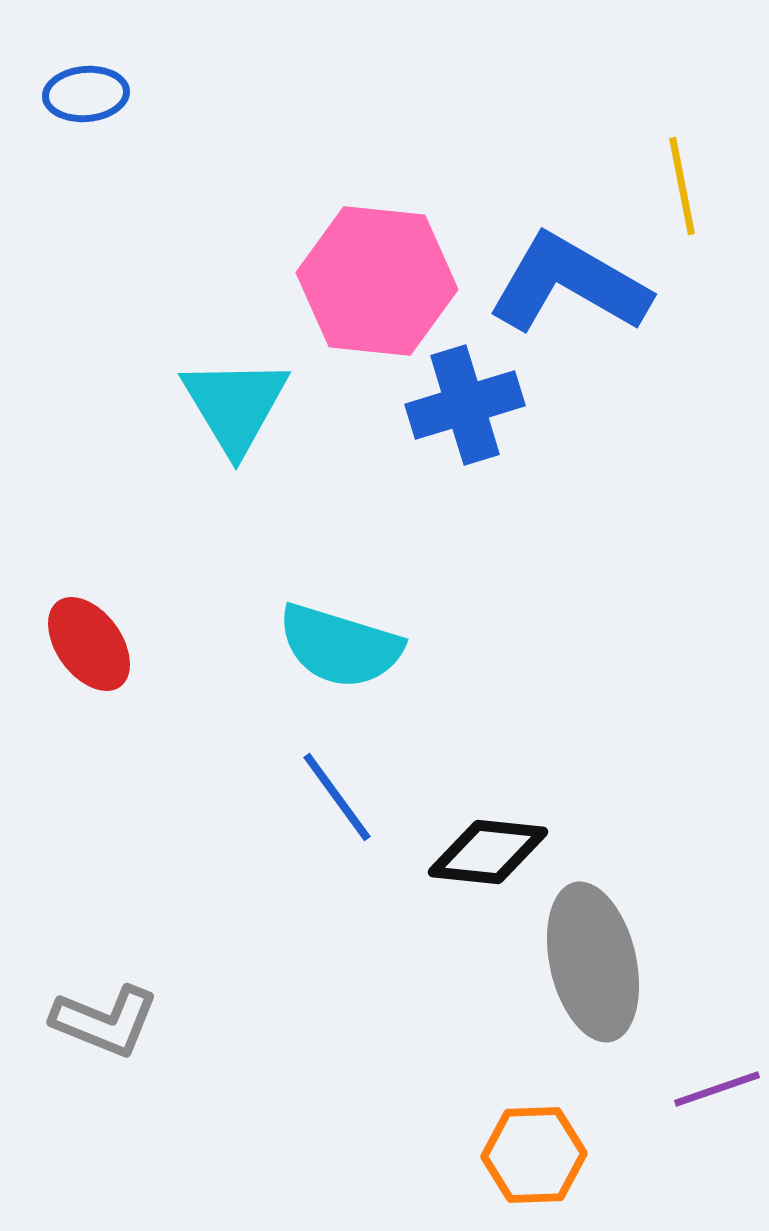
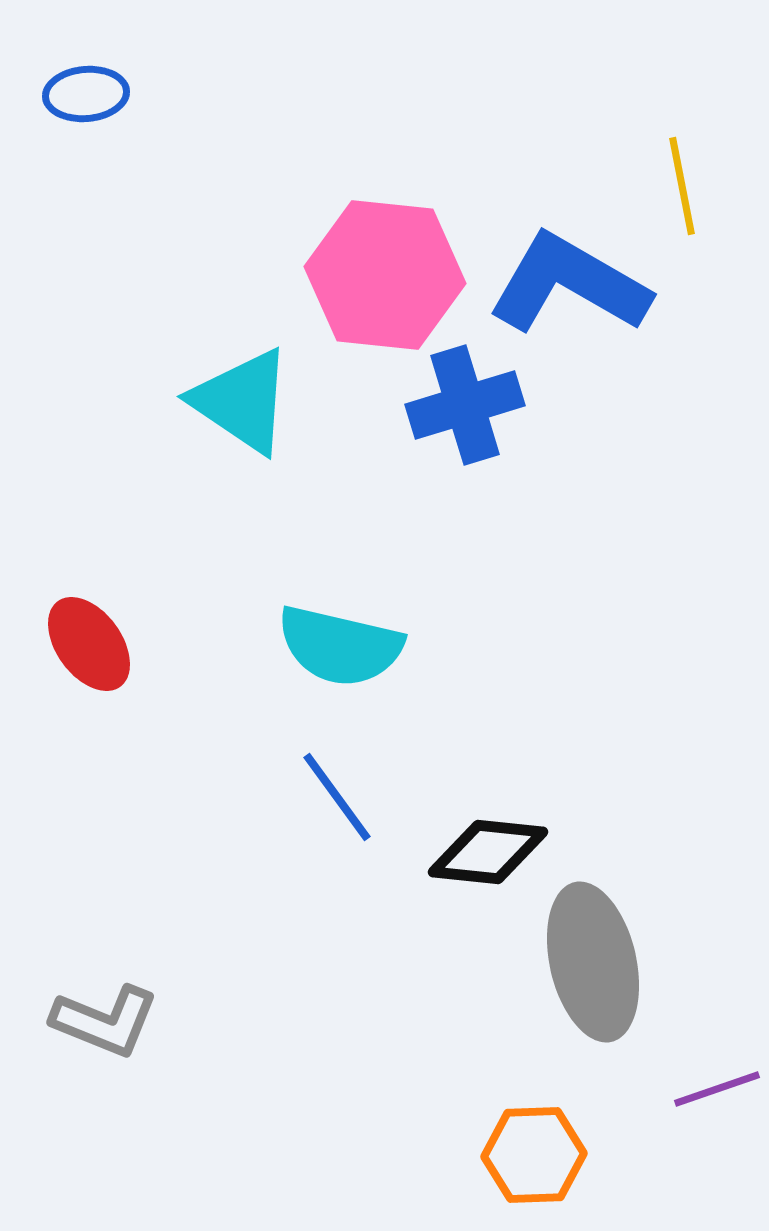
pink hexagon: moved 8 px right, 6 px up
cyan triangle: moved 7 px right, 4 px up; rotated 25 degrees counterclockwise
cyan semicircle: rotated 4 degrees counterclockwise
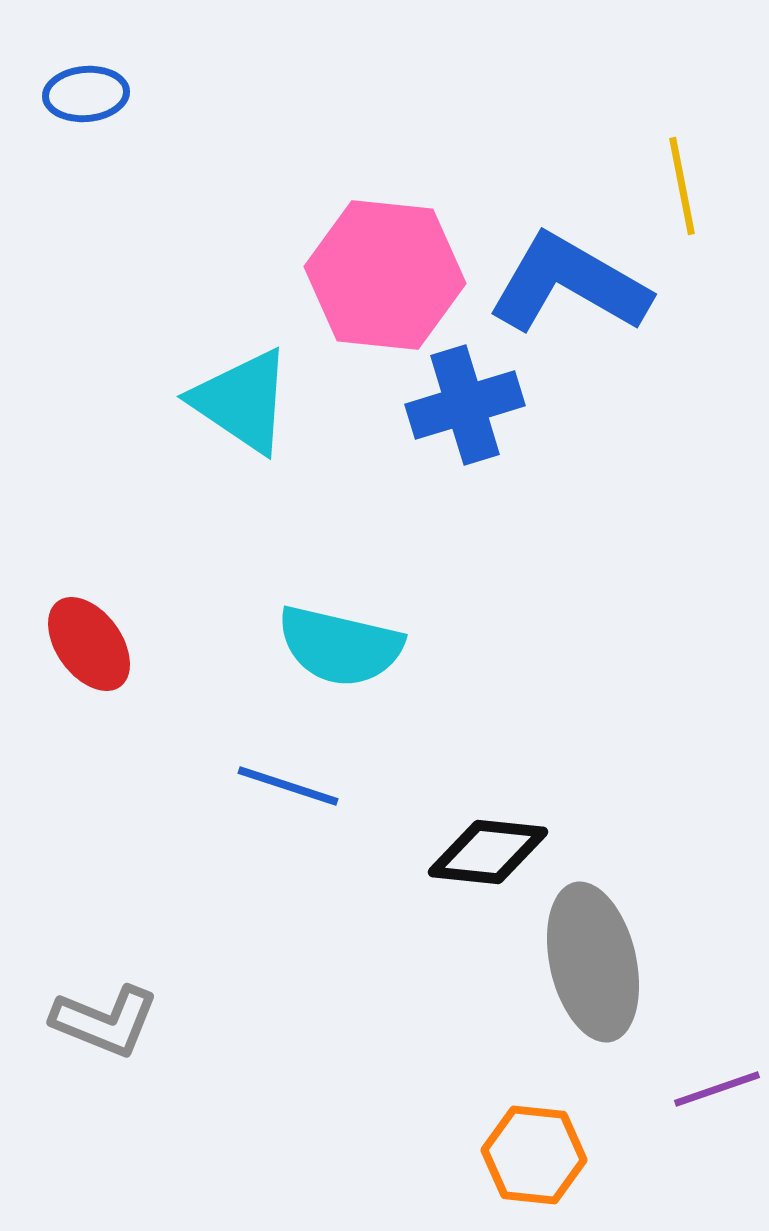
blue line: moved 49 px left, 11 px up; rotated 36 degrees counterclockwise
orange hexagon: rotated 8 degrees clockwise
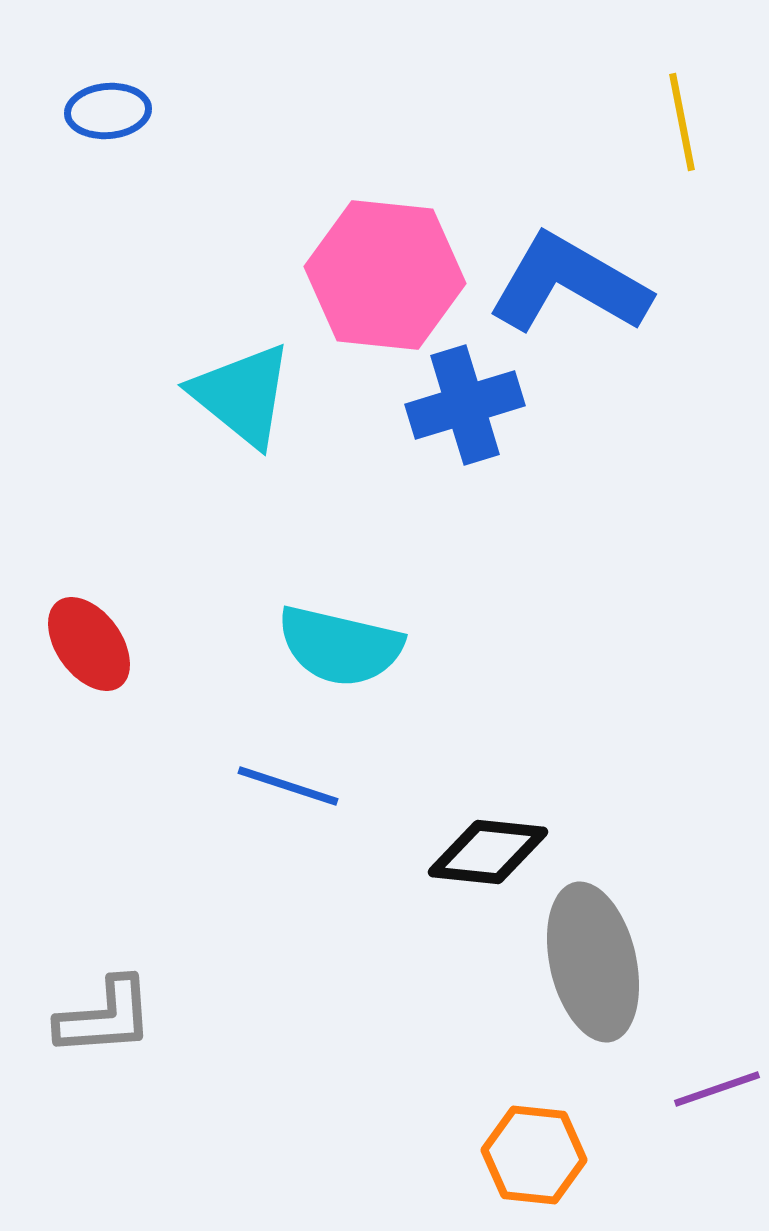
blue ellipse: moved 22 px right, 17 px down
yellow line: moved 64 px up
cyan triangle: moved 6 px up; rotated 5 degrees clockwise
gray L-shape: moved 4 px up; rotated 26 degrees counterclockwise
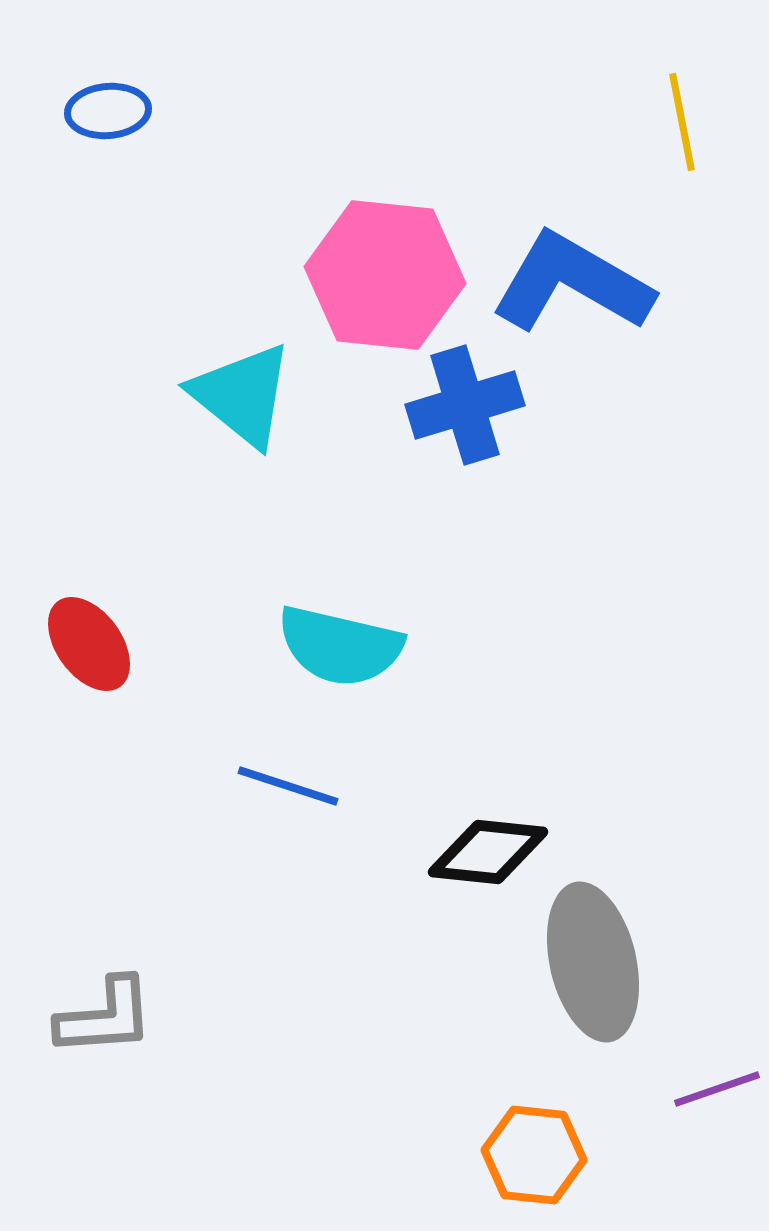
blue L-shape: moved 3 px right, 1 px up
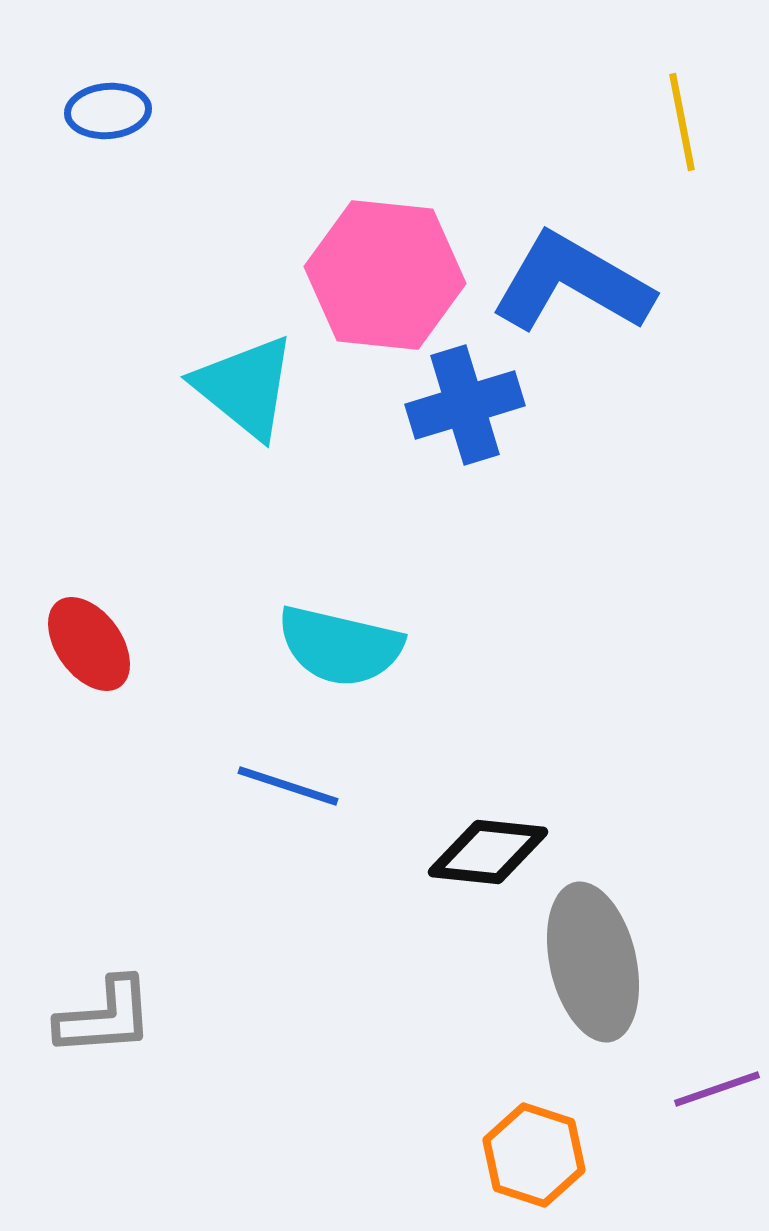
cyan triangle: moved 3 px right, 8 px up
orange hexagon: rotated 12 degrees clockwise
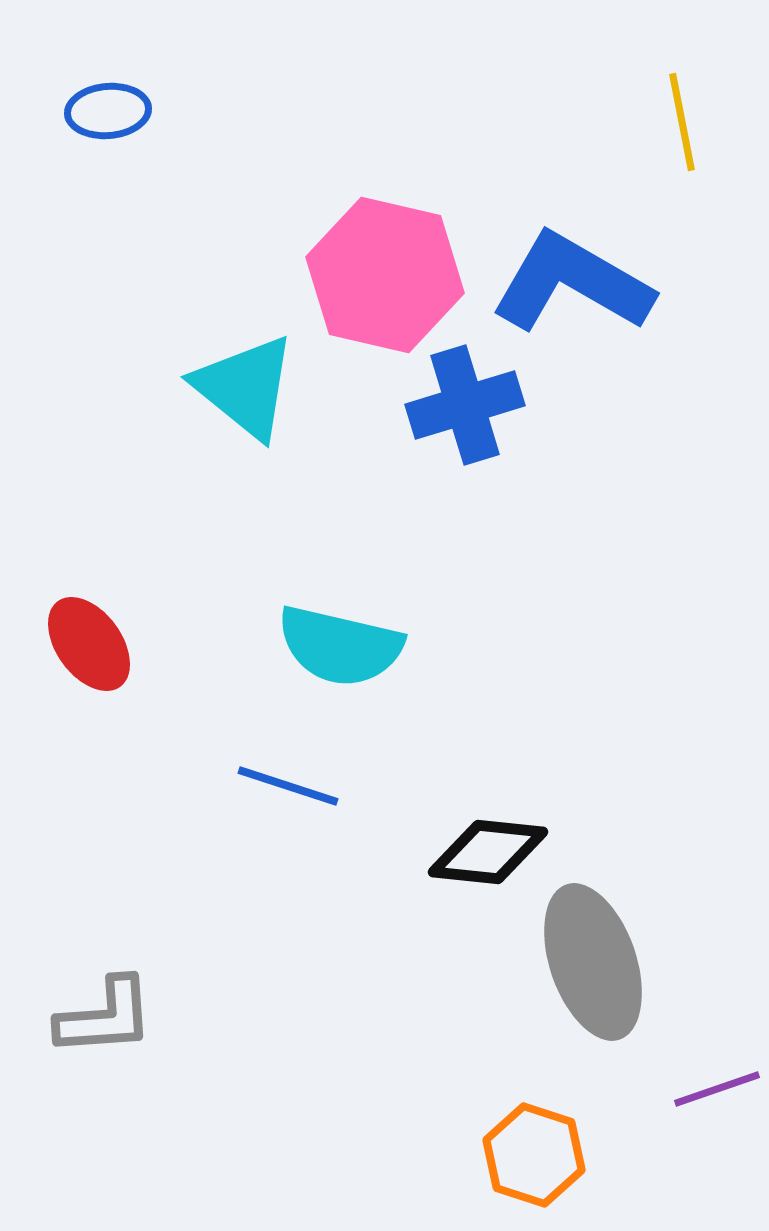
pink hexagon: rotated 7 degrees clockwise
gray ellipse: rotated 6 degrees counterclockwise
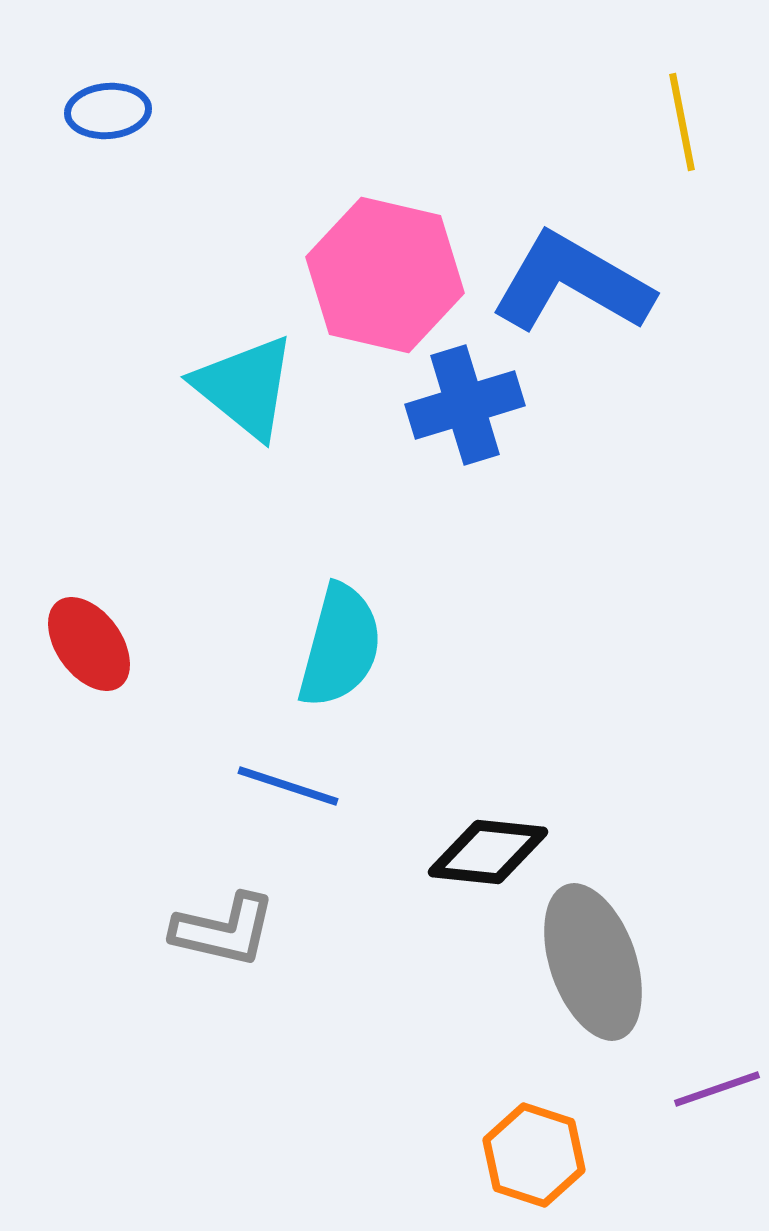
cyan semicircle: rotated 88 degrees counterclockwise
gray L-shape: moved 119 px right, 87 px up; rotated 17 degrees clockwise
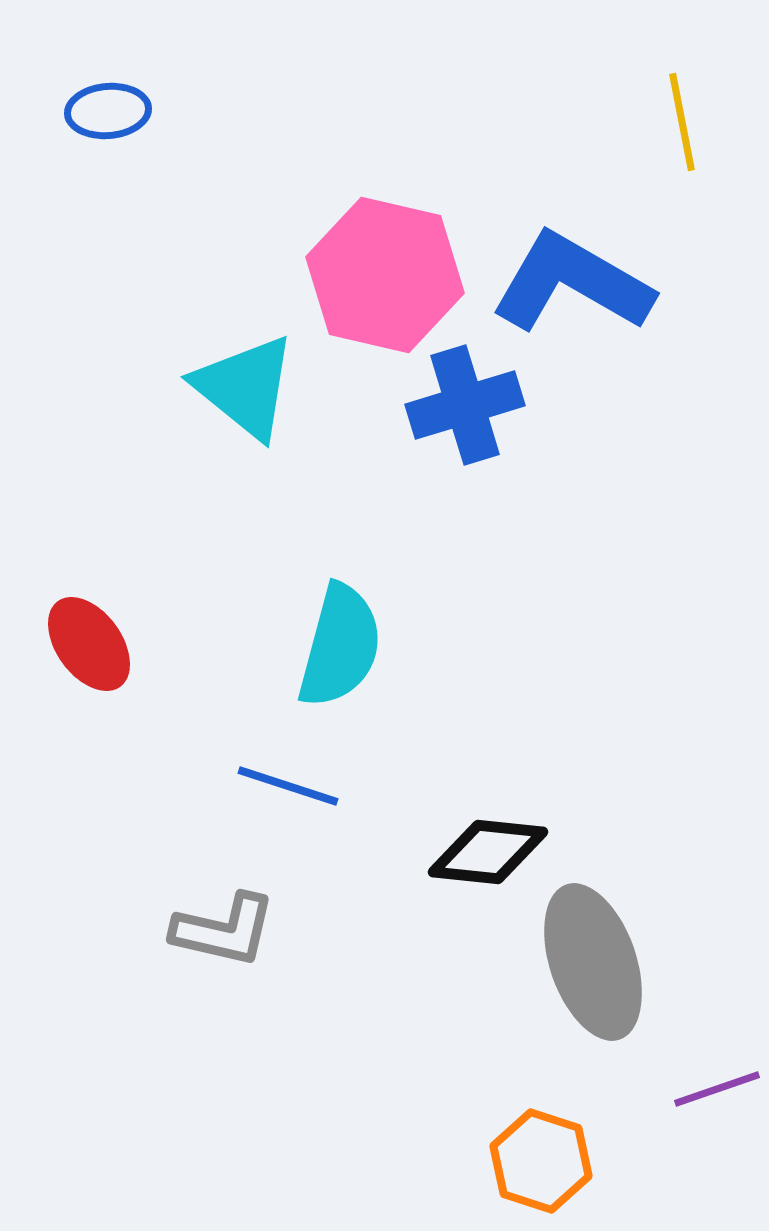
orange hexagon: moved 7 px right, 6 px down
